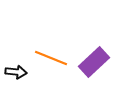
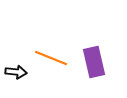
purple rectangle: rotated 60 degrees counterclockwise
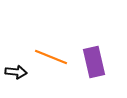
orange line: moved 1 px up
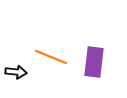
purple rectangle: rotated 20 degrees clockwise
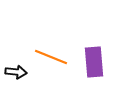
purple rectangle: rotated 12 degrees counterclockwise
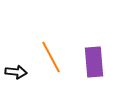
orange line: rotated 40 degrees clockwise
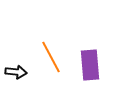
purple rectangle: moved 4 px left, 3 px down
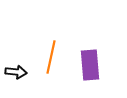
orange line: rotated 40 degrees clockwise
